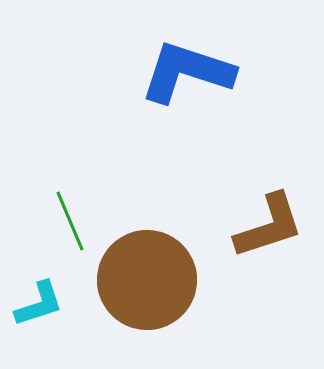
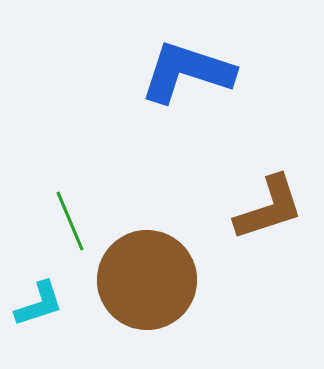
brown L-shape: moved 18 px up
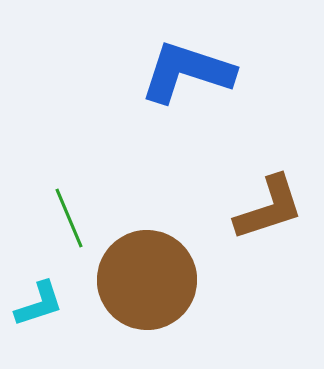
green line: moved 1 px left, 3 px up
